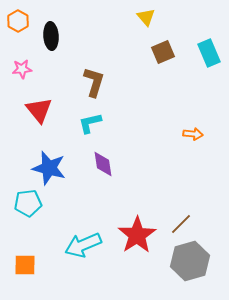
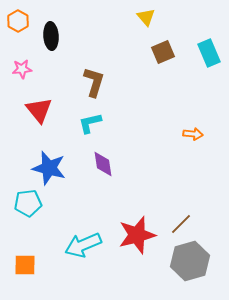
red star: rotated 18 degrees clockwise
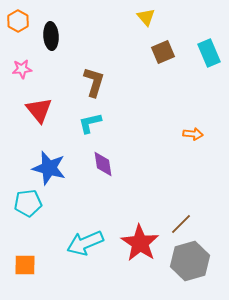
red star: moved 3 px right, 8 px down; rotated 24 degrees counterclockwise
cyan arrow: moved 2 px right, 2 px up
